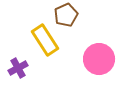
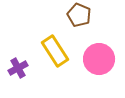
brown pentagon: moved 13 px right; rotated 25 degrees counterclockwise
yellow rectangle: moved 10 px right, 11 px down
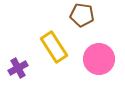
brown pentagon: moved 3 px right; rotated 15 degrees counterclockwise
yellow rectangle: moved 1 px left, 4 px up
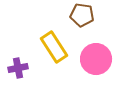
pink circle: moved 3 px left
purple cross: rotated 18 degrees clockwise
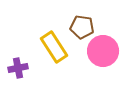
brown pentagon: moved 12 px down
pink circle: moved 7 px right, 8 px up
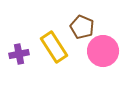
brown pentagon: rotated 15 degrees clockwise
purple cross: moved 1 px right, 14 px up
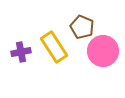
purple cross: moved 2 px right, 2 px up
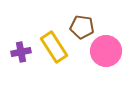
brown pentagon: rotated 15 degrees counterclockwise
pink circle: moved 3 px right
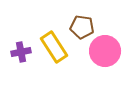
pink circle: moved 1 px left
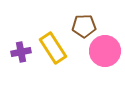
brown pentagon: moved 2 px right, 1 px up; rotated 10 degrees counterclockwise
yellow rectangle: moved 1 px left, 1 px down
